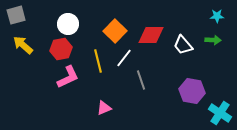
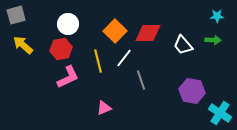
red diamond: moved 3 px left, 2 px up
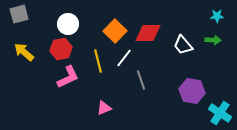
gray square: moved 3 px right, 1 px up
yellow arrow: moved 1 px right, 7 px down
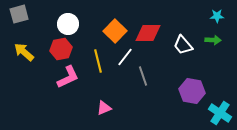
white line: moved 1 px right, 1 px up
gray line: moved 2 px right, 4 px up
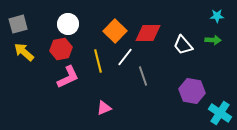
gray square: moved 1 px left, 10 px down
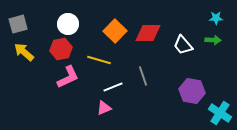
cyan star: moved 1 px left, 2 px down
white line: moved 12 px left, 30 px down; rotated 30 degrees clockwise
yellow line: moved 1 px right, 1 px up; rotated 60 degrees counterclockwise
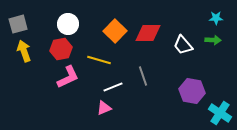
yellow arrow: moved 1 px up; rotated 30 degrees clockwise
